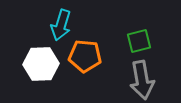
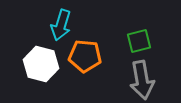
white hexagon: rotated 16 degrees clockwise
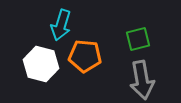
green square: moved 1 px left, 2 px up
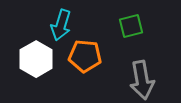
green square: moved 7 px left, 13 px up
white hexagon: moved 5 px left, 5 px up; rotated 16 degrees clockwise
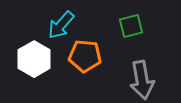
cyan arrow: rotated 24 degrees clockwise
white hexagon: moved 2 px left
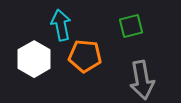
cyan arrow: rotated 128 degrees clockwise
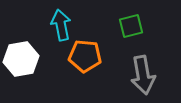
white hexagon: moved 13 px left; rotated 20 degrees clockwise
gray arrow: moved 1 px right, 5 px up
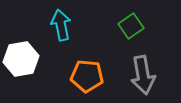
green square: rotated 20 degrees counterclockwise
orange pentagon: moved 2 px right, 20 px down
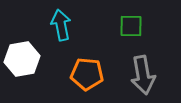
green square: rotated 35 degrees clockwise
white hexagon: moved 1 px right
orange pentagon: moved 2 px up
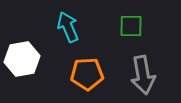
cyan arrow: moved 7 px right, 2 px down; rotated 12 degrees counterclockwise
orange pentagon: rotated 8 degrees counterclockwise
